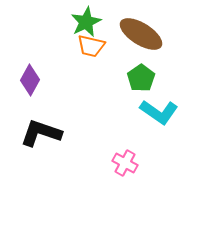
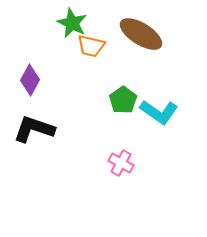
green star: moved 14 px left, 1 px down; rotated 20 degrees counterclockwise
green pentagon: moved 18 px left, 22 px down
black L-shape: moved 7 px left, 4 px up
pink cross: moved 4 px left
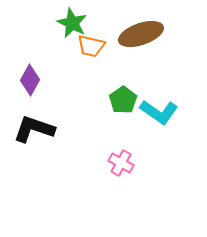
brown ellipse: rotated 51 degrees counterclockwise
